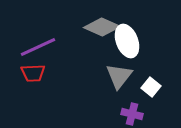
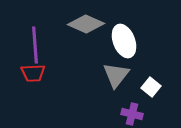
gray diamond: moved 16 px left, 3 px up
white ellipse: moved 3 px left
purple line: moved 3 px left, 2 px up; rotated 69 degrees counterclockwise
gray triangle: moved 3 px left, 1 px up
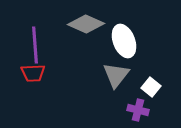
purple cross: moved 6 px right, 4 px up
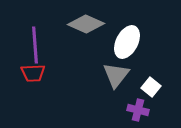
white ellipse: moved 3 px right, 1 px down; rotated 48 degrees clockwise
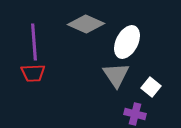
purple line: moved 1 px left, 3 px up
gray triangle: rotated 12 degrees counterclockwise
purple cross: moved 3 px left, 4 px down
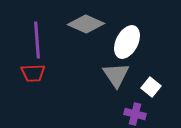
purple line: moved 3 px right, 2 px up
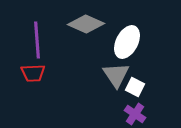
white square: moved 16 px left; rotated 12 degrees counterclockwise
purple cross: rotated 20 degrees clockwise
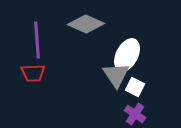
white ellipse: moved 13 px down
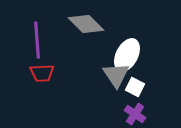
gray diamond: rotated 21 degrees clockwise
red trapezoid: moved 9 px right
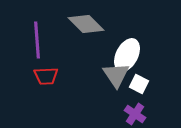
red trapezoid: moved 4 px right, 3 px down
white square: moved 4 px right, 3 px up
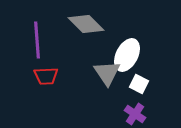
gray triangle: moved 9 px left, 2 px up
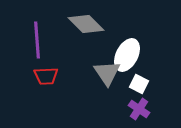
purple cross: moved 4 px right, 5 px up
